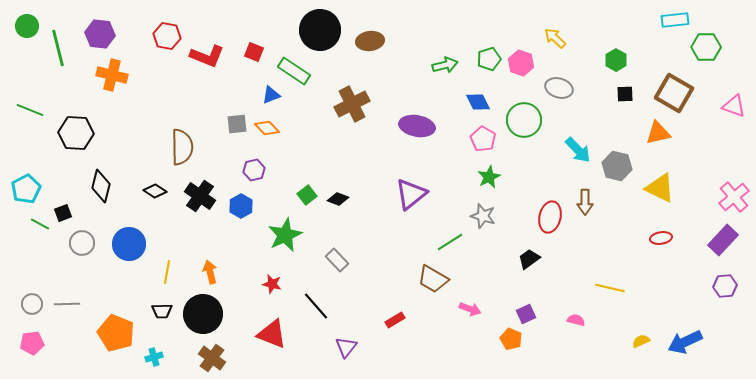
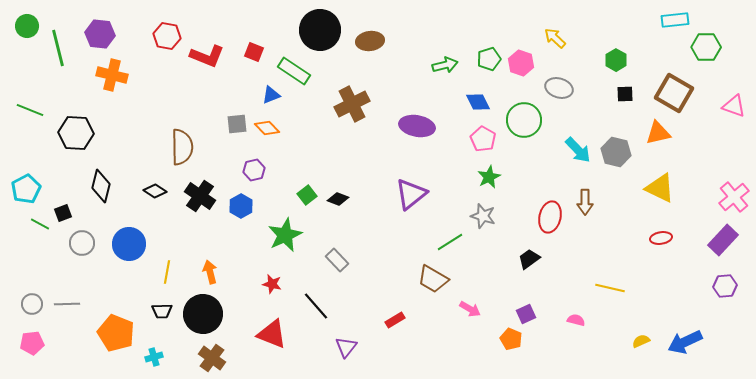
gray hexagon at (617, 166): moved 1 px left, 14 px up
pink arrow at (470, 309): rotated 10 degrees clockwise
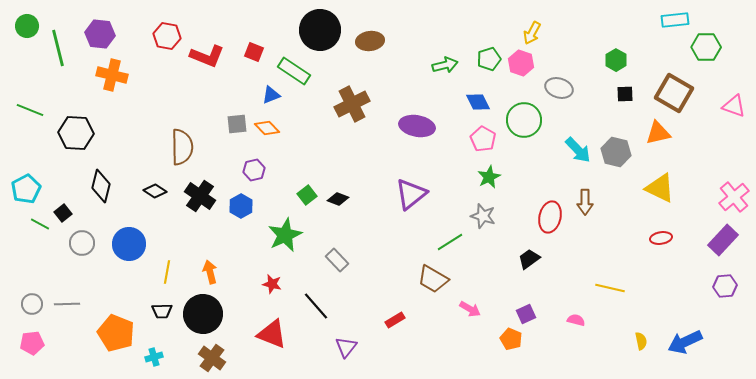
yellow arrow at (555, 38): moved 23 px left, 5 px up; rotated 105 degrees counterclockwise
black square at (63, 213): rotated 18 degrees counterclockwise
yellow semicircle at (641, 341): rotated 102 degrees clockwise
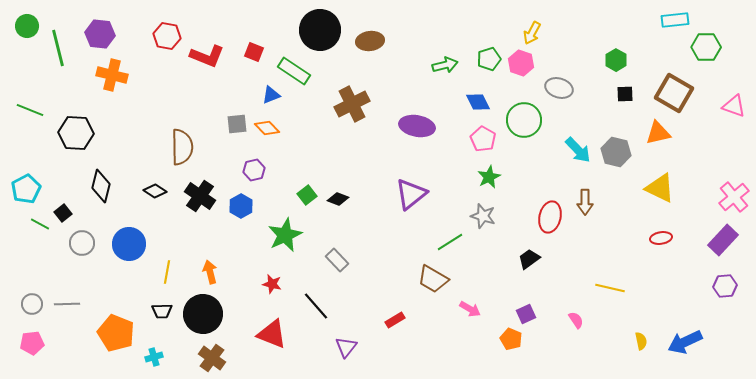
pink semicircle at (576, 320): rotated 42 degrees clockwise
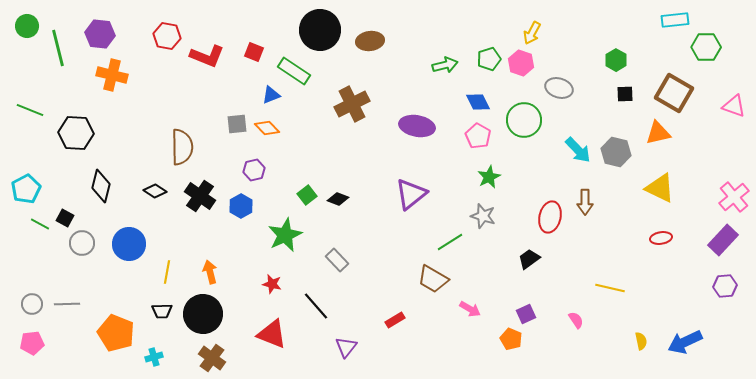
pink pentagon at (483, 139): moved 5 px left, 3 px up
black square at (63, 213): moved 2 px right, 5 px down; rotated 24 degrees counterclockwise
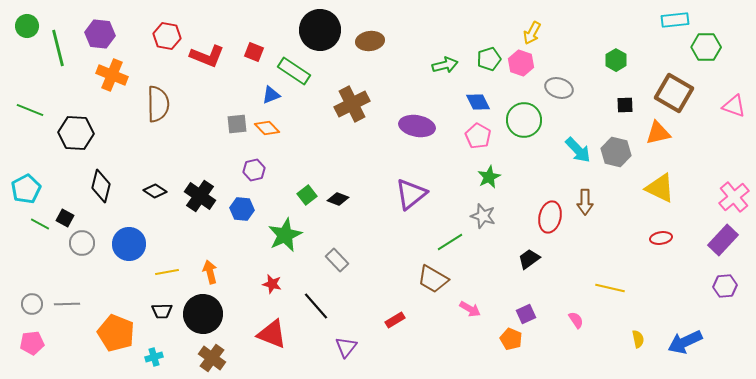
orange cross at (112, 75): rotated 8 degrees clockwise
black square at (625, 94): moved 11 px down
brown semicircle at (182, 147): moved 24 px left, 43 px up
blue hexagon at (241, 206): moved 1 px right, 3 px down; rotated 25 degrees counterclockwise
yellow line at (167, 272): rotated 70 degrees clockwise
yellow semicircle at (641, 341): moved 3 px left, 2 px up
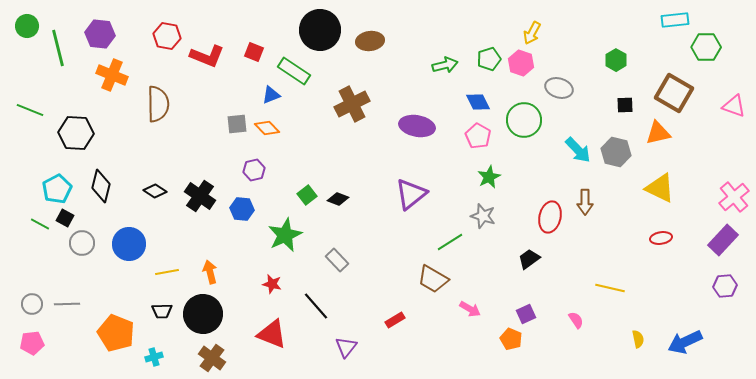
cyan pentagon at (26, 189): moved 31 px right
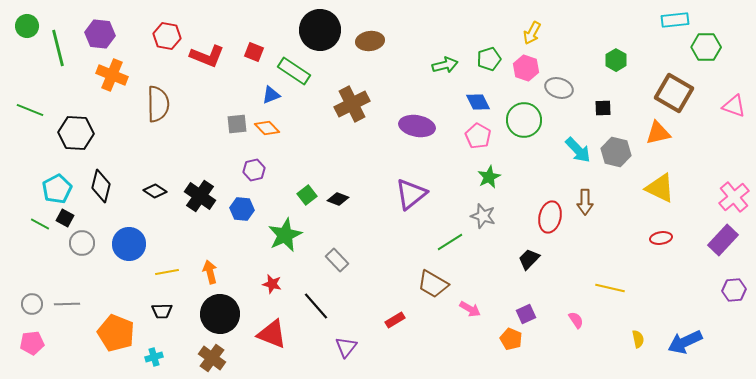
pink hexagon at (521, 63): moved 5 px right, 5 px down
black square at (625, 105): moved 22 px left, 3 px down
black trapezoid at (529, 259): rotated 10 degrees counterclockwise
brown trapezoid at (433, 279): moved 5 px down
purple hexagon at (725, 286): moved 9 px right, 4 px down
black circle at (203, 314): moved 17 px right
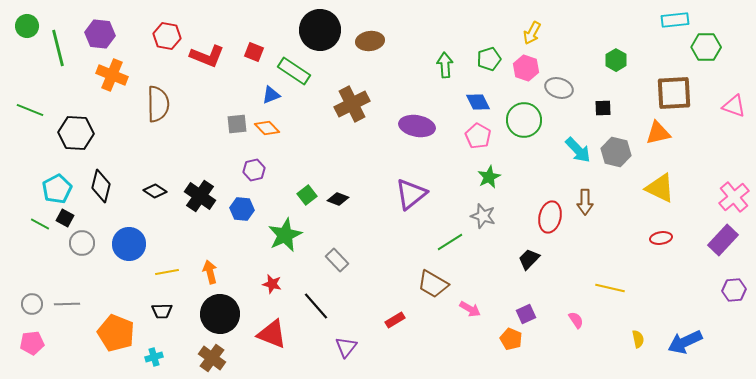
green arrow at (445, 65): rotated 80 degrees counterclockwise
brown square at (674, 93): rotated 33 degrees counterclockwise
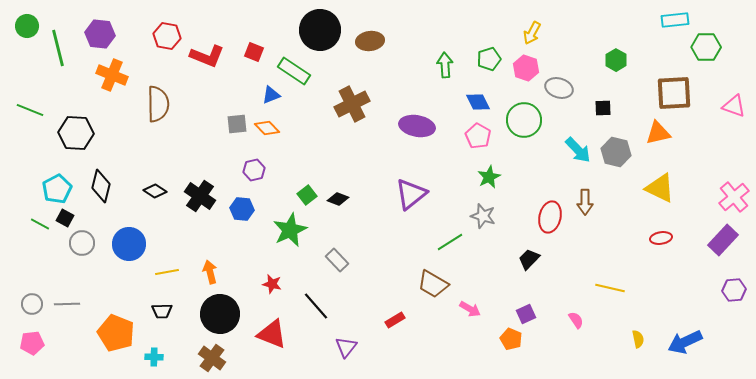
green star at (285, 235): moved 5 px right, 5 px up
cyan cross at (154, 357): rotated 18 degrees clockwise
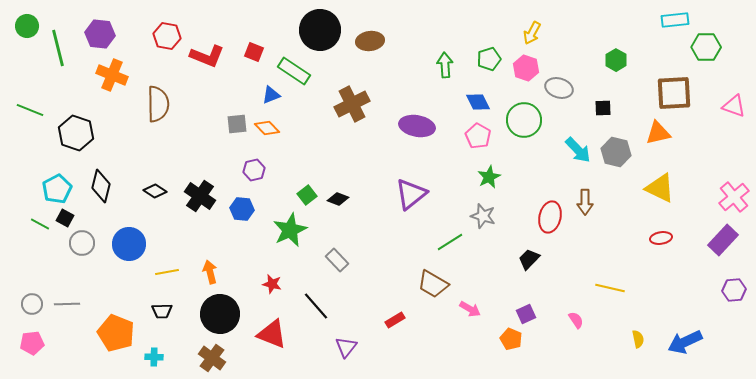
black hexagon at (76, 133): rotated 16 degrees clockwise
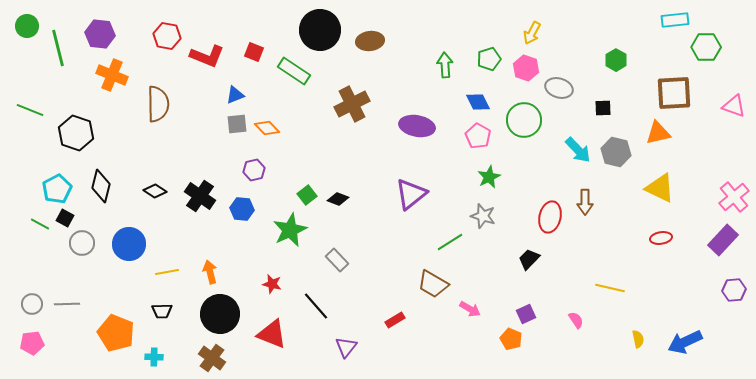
blue triangle at (271, 95): moved 36 px left
